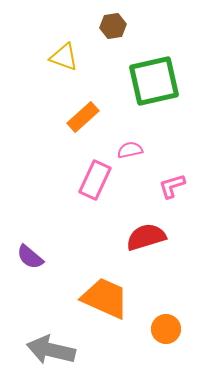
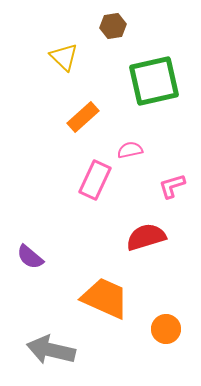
yellow triangle: rotated 24 degrees clockwise
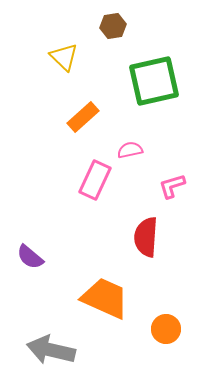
red semicircle: rotated 69 degrees counterclockwise
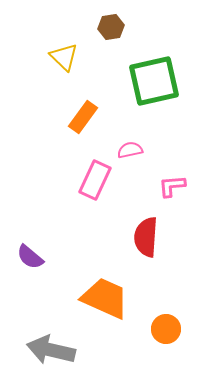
brown hexagon: moved 2 px left, 1 px down
orange rectangle: rotated 12 degrees counterclockwise
pink L-shape: rotated 12 degrees clockwise
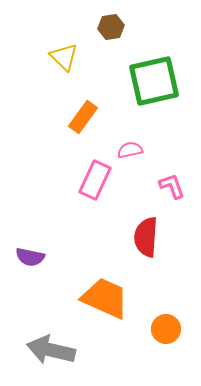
pink L-shape: rotated 76 degrees clockwise
purple semicircle: rotated 28 degrees counterclockwise
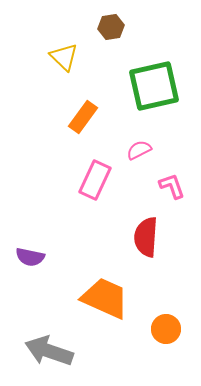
green square: moved 5 px down
pink semicircle: moved 9 px right; rotated 15 degrees counterclockwise
gray arrow: moved 2 px left, 1 px down; rotated 6 degrees clockwise
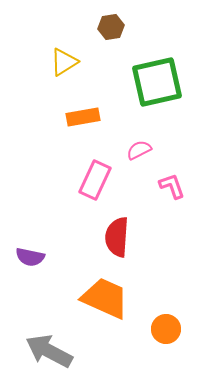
yellow triangle: moved 5 px down; rotated 44 degrees clockwise
green square: moved 3 px right, 4 px up
orange rectangle: rotated 44 degrees clockwise
red semicircle: moved 29 px left
gray arrow: rotated 9 degrees clockwise
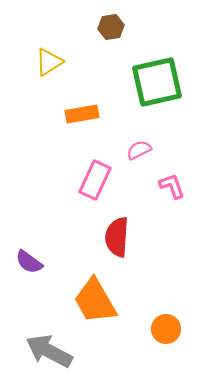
yellow triangle: moved 15 px left
orange rectangle: moved 1 px left, 3 px up
purple semicircle: moved 1 px left, 5 px down; rotated 24 degrees clockwise
orange trapezoid: moved 10 px left, 3 px down; rotated 144 degrees counterclockwise
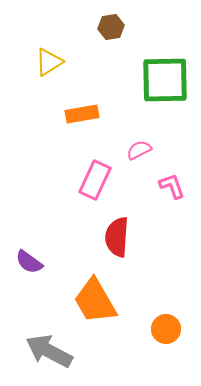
green square: moved 8 px right, 2 px up; rotated 12 degrees clockwise
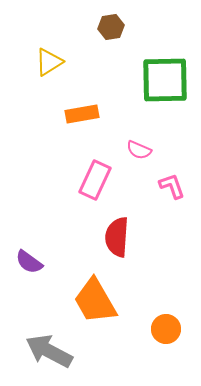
pink semicircle: rotated 130 degrees counterclockwise
